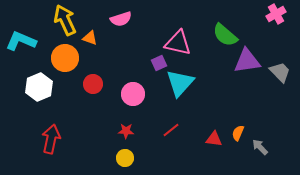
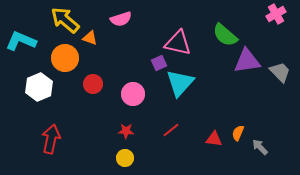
yellow arrow: rotated 24 degrees counterclockwise
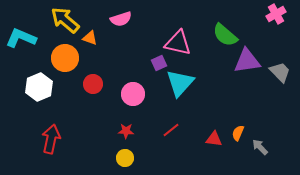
cyan L-shape: moved 3 px up
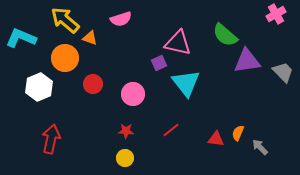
gray trapezoid: moved 3 px right
cyan triangle: moved 6 px right; rotated 20 degrees counterclockwise
red triangle: moved 2 px right
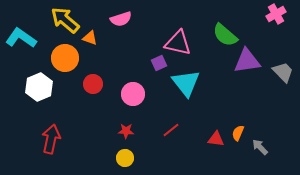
cyan L-shape: rotated 12 degrees clockwise
